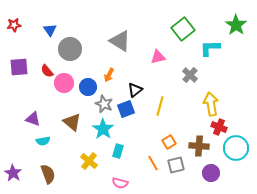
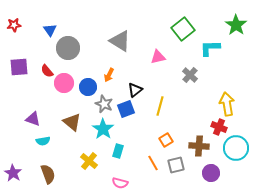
gray circle: moved 2 px left, 1 px up
yellow arrow: moved 16 px right
orange square: moved 3 px left, 2 px up
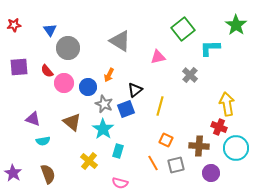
orange square: rotated 32 degrees counterclockwise
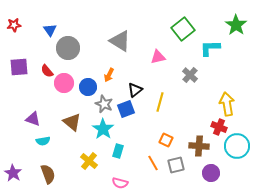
yellow line: moved 4 px up
cyan circle: moved 1 px right, 2 px up
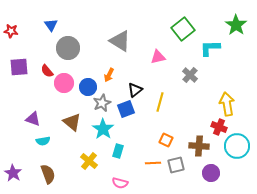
red star: moved 3 px left, 6 px down; rotated 16 degrees clockwise
blue triangle: moved 1 px right, 5 px up
gray star: moved 2 px left, 1 px up; rotated 24 degrees clockwise
orange line: rotated 63 degrees counterclockwise
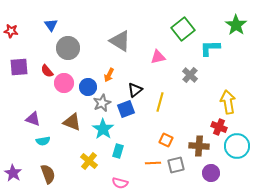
yellow arrow: moved 1 px right, 2 px up
brown triangle: rotated 18 degrees counterclockwise
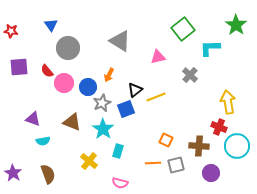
yellow line: moved 4 px left, 5 px up; rotated 54 degrees clockwise
